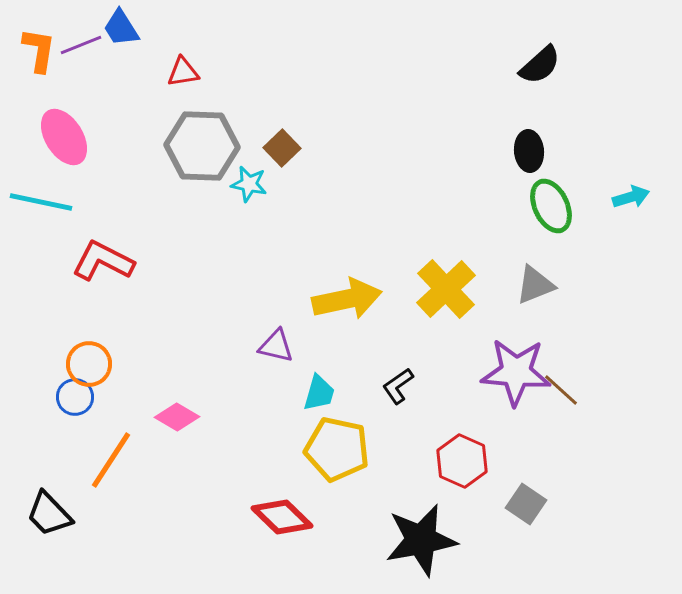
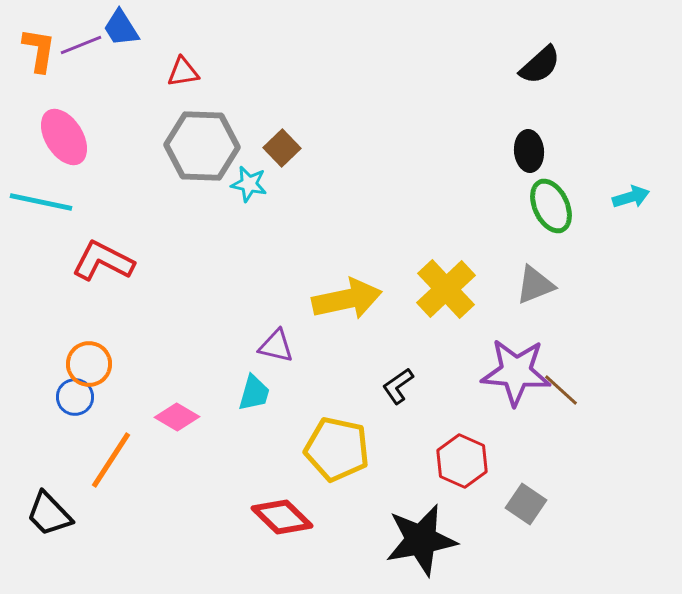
cyan trapezoid: moved 65 px left
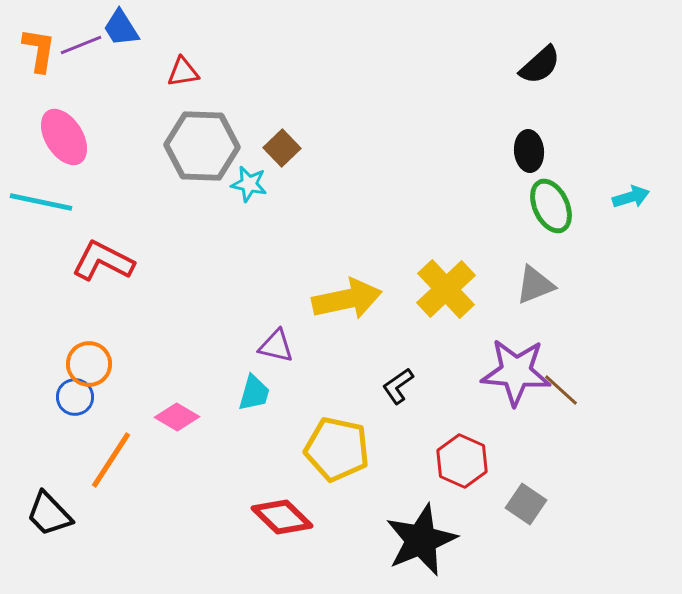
black star: rotated 12 degrees counterclockwise
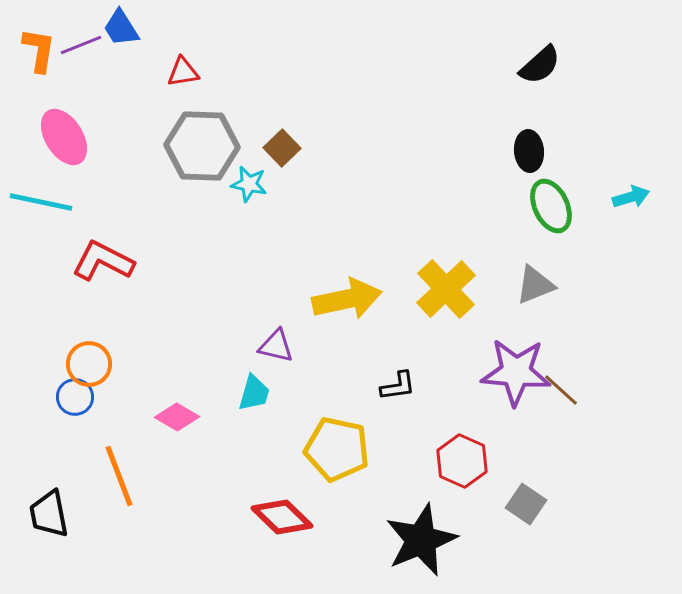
black L-shape: rotated 153 degrees counterclockwise
orange line: moved 8 px right, 16 px down; rotated 54 degrees counterclockwise
black trapezoid: rotated 33 degrees clockwise
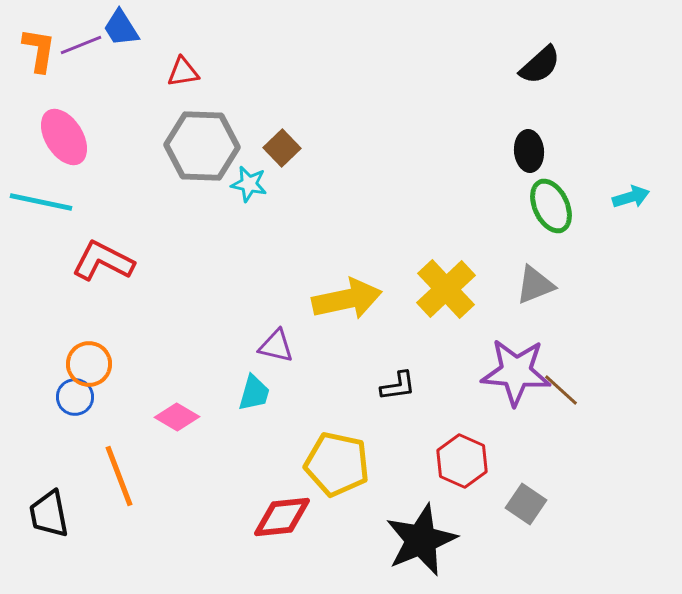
yellow pentagon: moved 15 px down
red diamond: rotated 50 degrees counterclockwise
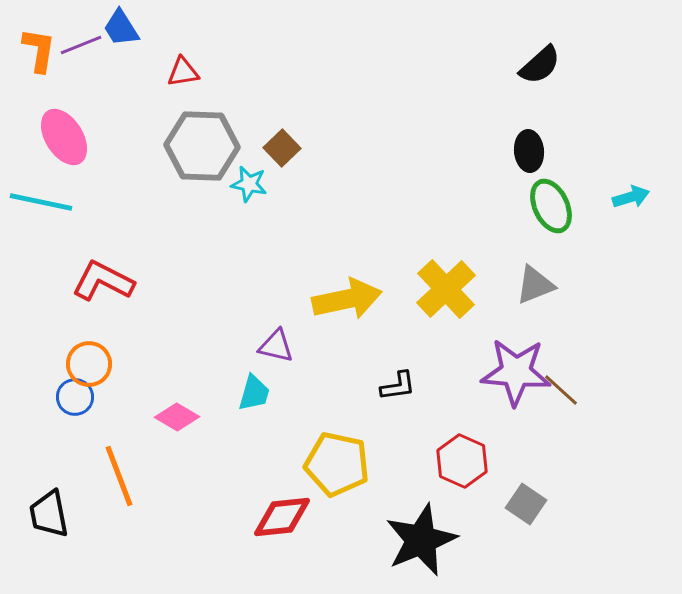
red L-shape: moved 20 px down
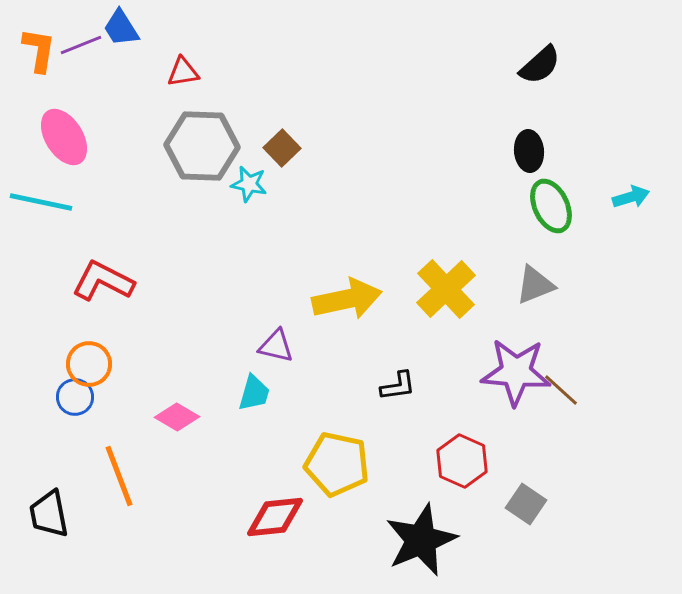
red diamond: moved 7 px left
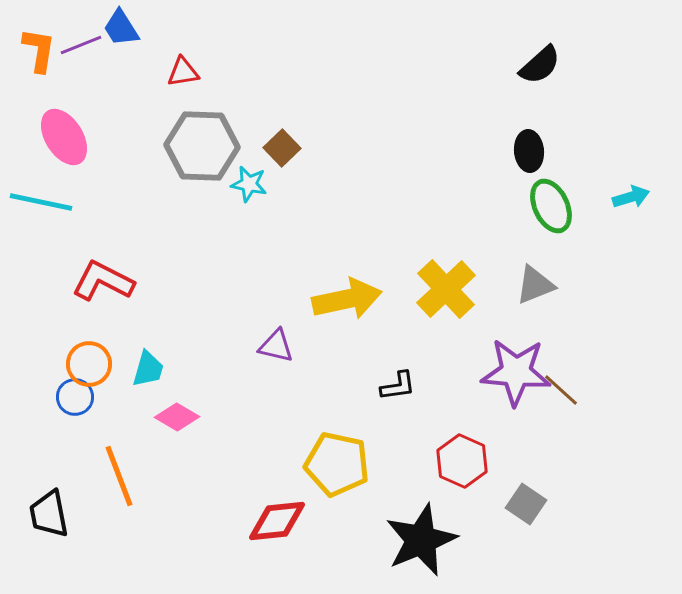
cyan trapezoid: moved 106 px left, 24 px up
red diamond: moved 2 px right, 4 px down
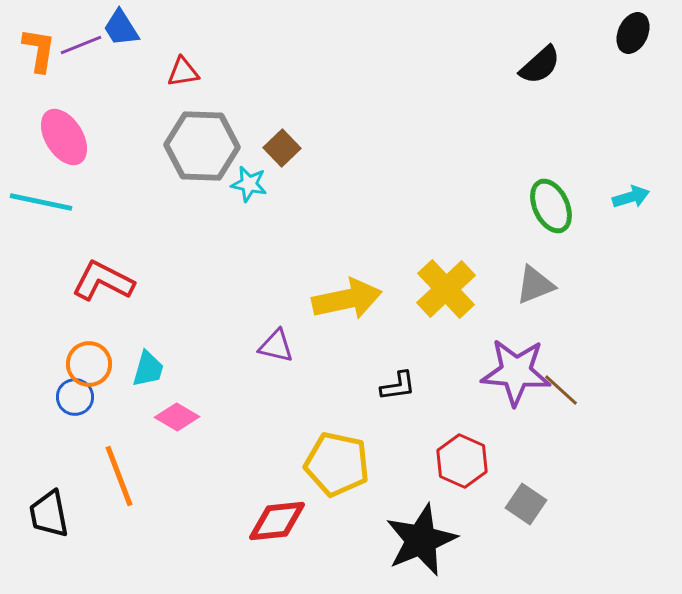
black ellipse: moved 104 px right, 118 px up; rotated 30 degrees clockwise
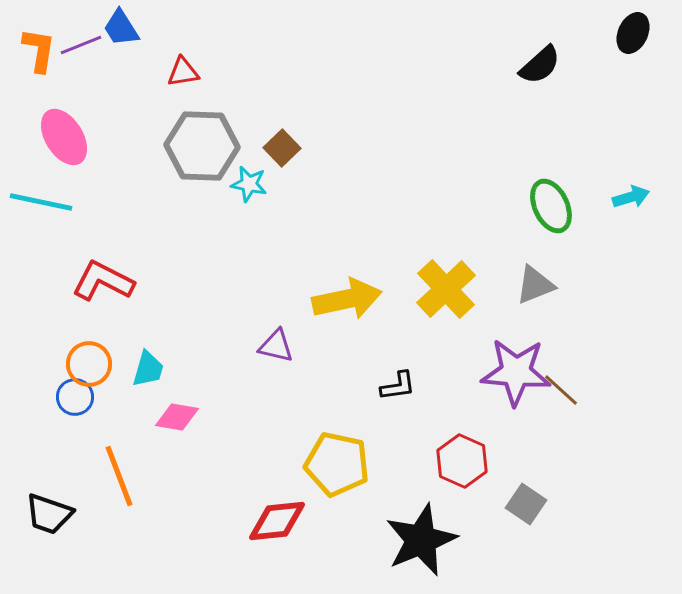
pink diamond: rotated 21 degrees counterclockwise
black trapezoid: rotated 60 degrees counterclockwise
